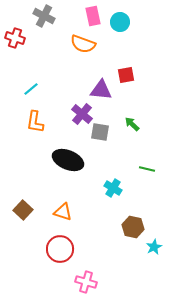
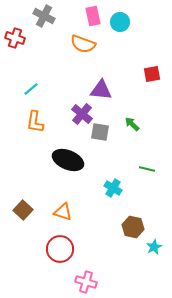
red square: moved 26 px right, 1 px up
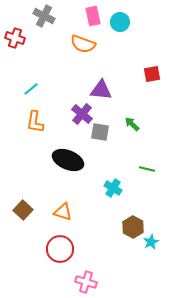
brown hexagon: rotated 15 degrees clockwise
cyan star: moved 3 px left, 5 px up
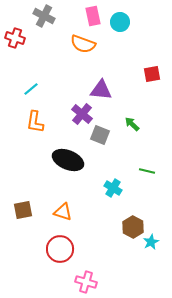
gray square: moved 3 px down; rotated 12 degrees clockwise
green line: moved 2 px down
brown square: rotated 36 degrees clockwise
